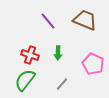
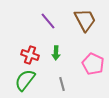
brown trapezoid: rotated 40 degrees clockwise
green arrow: moved 2 px left
gray line: rotated 56 degrees counterclockwise
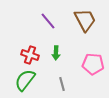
pink pentagon: rotated 20 degrees counterclockwise
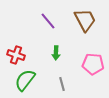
red cross: moved 14 px left
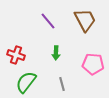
green semicircle: moved 1 px right, 2 px down
